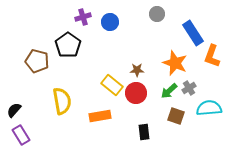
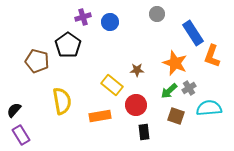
red circle: moved 12 px down
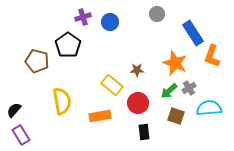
red circle: moved 2 px right, 2 px up
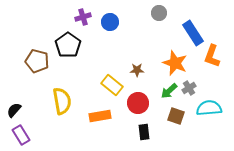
gray circle: moved 2 px right, 1 px up
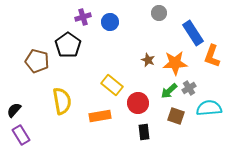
orange star: rotated 25 degrees counterclockwise
brown star: moved 11 px right, 10 px up; rotated 24 degrees clockwise
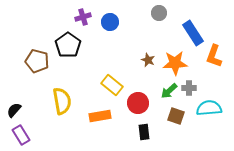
orange L-shape: moved 2 px right
gray cross: rotated 32 degrees clockwise
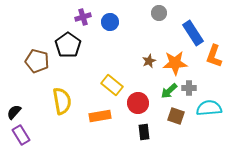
brown star: moved 1 px right, 1 px down; rotated 24 degrees clockwise
black semicircle: moved 2 px down
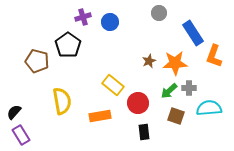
yellow rectangle: moved 1 px right
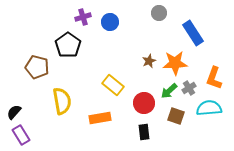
orange L-shape: moved 22 px down
brown pentagon: moved 6 px down
gray cross: rotated 32 degrees counterclockwise
red circle: moved 6 px right
orange rectangle: moved 2 px down
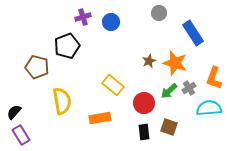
blue circle: moved 1 px right
black pentagon: moved 1 px left, 1 px down; rotated 15 degrees clockwise
orange star: rotated 20 degrees clockwise
brown square: moved 7 px left, 11 px down
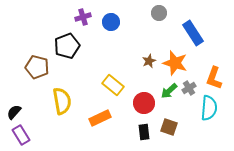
cyan semicircle: rotated 100 degrees clockwise
orange rectangle: rotated 15 degrees counterclockwise
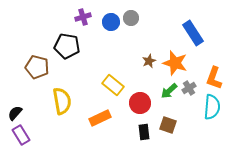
gray circle: moved 28 px left, 5 px down
black pentagon: rotated 30 degrees clockwise
red circle: moved 4 px left
cyan semicircle: moved 3 px right, 1 px up
black semicircle: moved 1 px right, 1 px down
brown square: moved 1 px left, 2 px up
